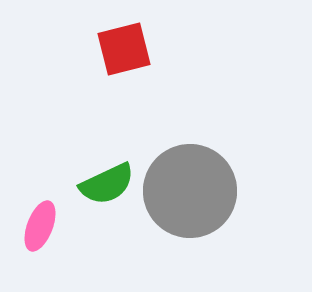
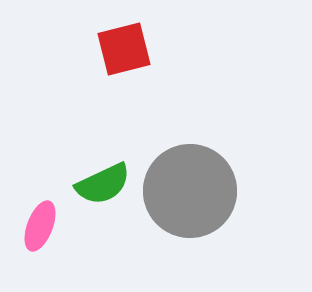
green semicircle: moved 4 px left
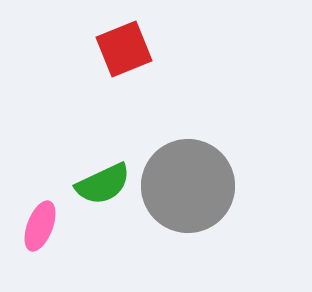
red square: rotated 8 degrees counterclockwise
gray circle: moved 2 px left, 5 px up
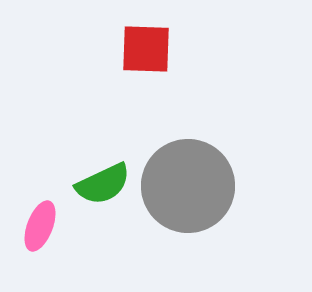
red square: moved 22 px right; rotated 24 degrees clockwise
